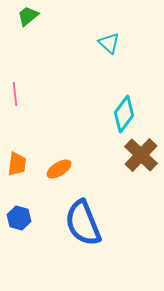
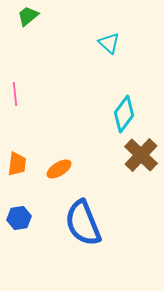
blue hexagon: rotated 25 degrees counterclockwise
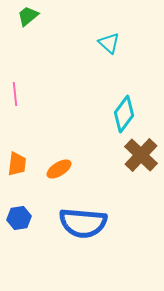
blue semicircle: rotated 63 degrees counterclockwise
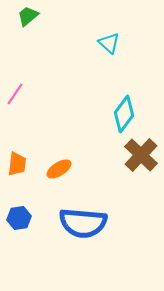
pink line: rotated 40 degrees clockwise
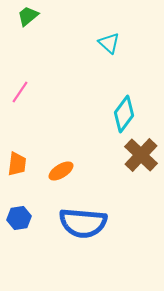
pink line: moved 5 px right, 2 px up
orange ellipse: moved 2 px right, 2 px down
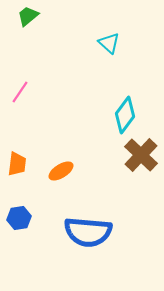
cyan diamond: moved 1 px right, 1 px down
blue semicircle: moved 5 px right, 9 px down
